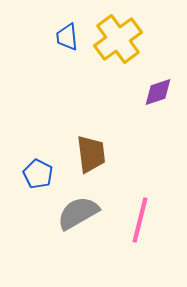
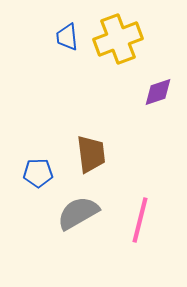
yellow cross: rotated 15 degrees clockwise
blue pentagon: moved 1 px up; rotated 28 degrees counterclockwise
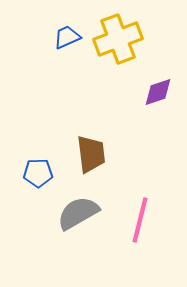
blue trapezoid: rotated 72 degrees clockwise
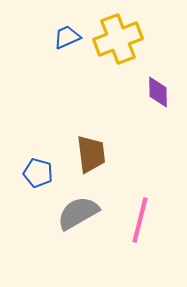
purple diamond: rotated 72 degrees counterclockwise
blue pentagon: rotated 16 degrees clockwise
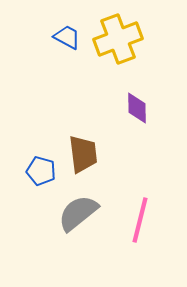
blue trapezoid: rotated 52 degrees clockwise
purple diamond: moved 21 px left, 16 px down
brown trapezoid: moved 8 px left
blue pentagon: moved 3 px right, 2 px up
gray semicircle: rotated 9 degrees counterclockwise
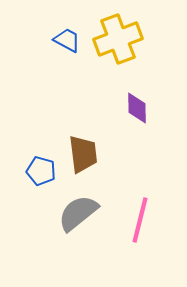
blue trapezoid: moved 3 px down
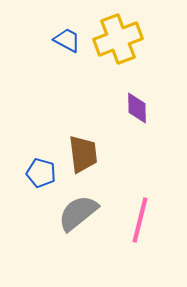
blue pentagon: moved 2 px down
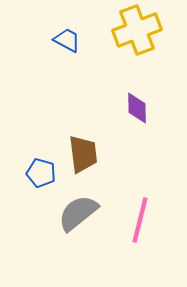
yellow cross: moved 19 px right, 9 px up
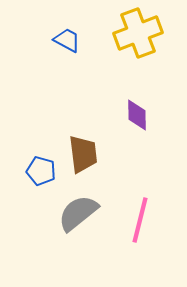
yellow cross: moved 1 px right, 3 px down
purple diamond: moved 7 px down
blue pentagon: moved 2 px up
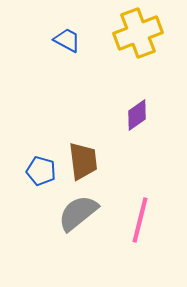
purple diamond: rotated 56 degrees clockwise
brown trapezoid: moved 7 px down
